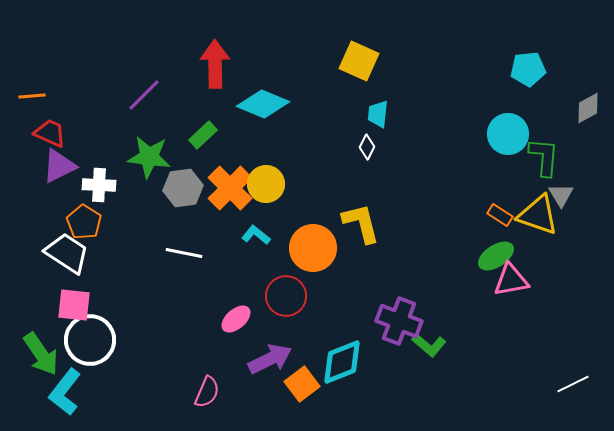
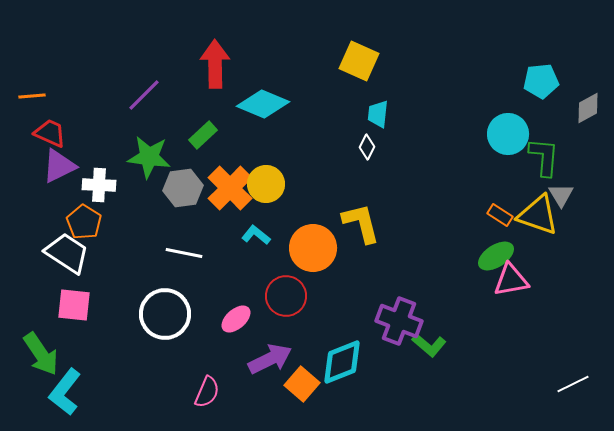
cyan pentagon at (528, 69): moved 13 px right, 12 px down
white circle at (90, 340): moved 75 px right, 26 px up
orange square at (302, 384): rotated 12 degrees counterclockwise
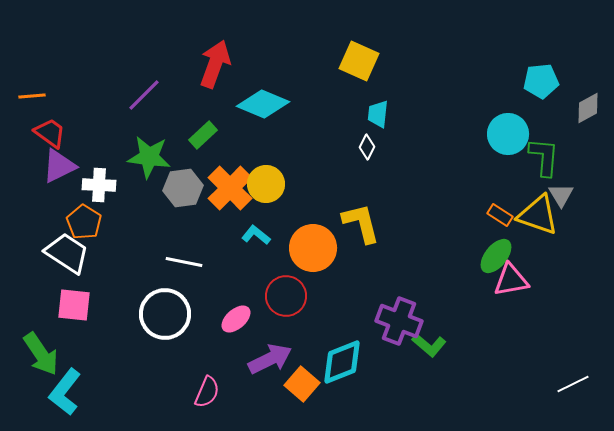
red arrow at (215, 64): rotated 21 degrees clockwise
red trapezoid at (50, 133): rotated 12 degrees clockwise
white line at (184, 253): moved 9 px down
green ellipse at (496, 256): rotated 18 degrees counterclockwise
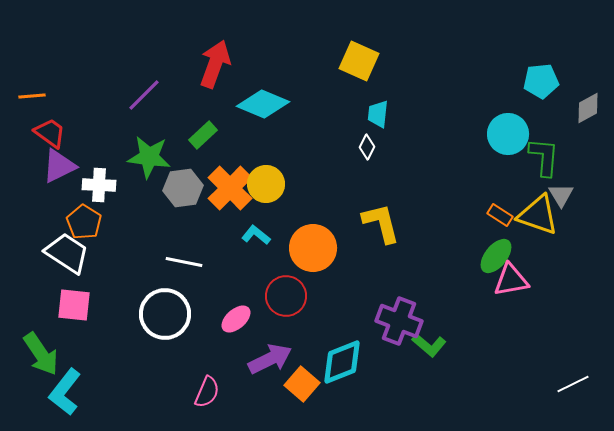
yellow L-shape at (361, 223): moved 20 px right
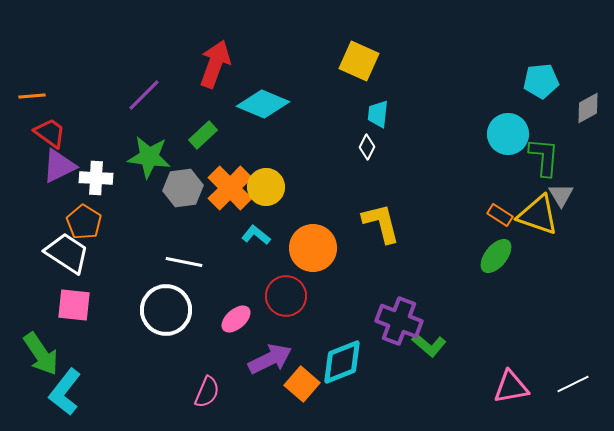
yellow circle at (266, 184): moved 3 px down
white cross at (99, 185): moved 3 px left, 7 px up
pink triangle at (511, 280): moved 107 px down
white circle at (165, 314): moved 1 px right, 4 px up
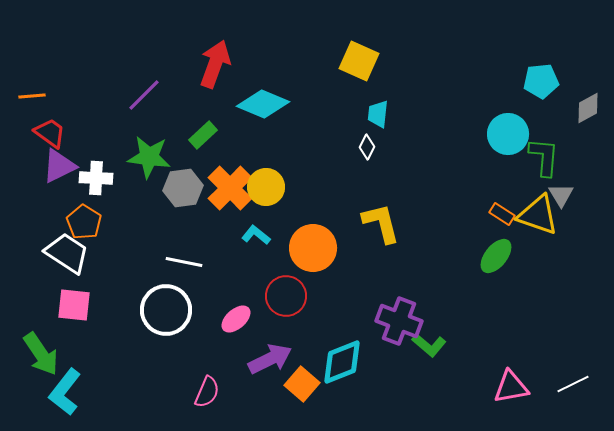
orange rectangle at (500, 215): moved 2 px right, 1 px up
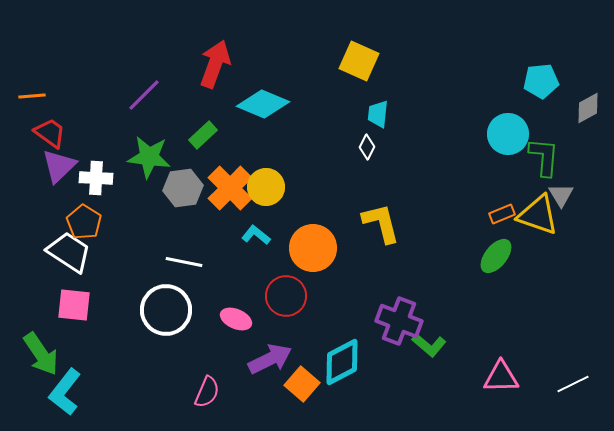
purple triangle at (59, 166): rotated 18 degrees counterclockwise
orange rectangle at (502, 214): rotated 55 degrees counterclockwise
white trapezoid at (67, 253): moved 2 px right, 1 px up
pink ellipse at (236, 319): rotated 64 degrees clockwise
cyan diamond at (342, 362): rotated 6 degrees counterclockwise
pink triangle at (511, 387): moved 10 px left, 10 px up; rotated 9 degrees clockwise
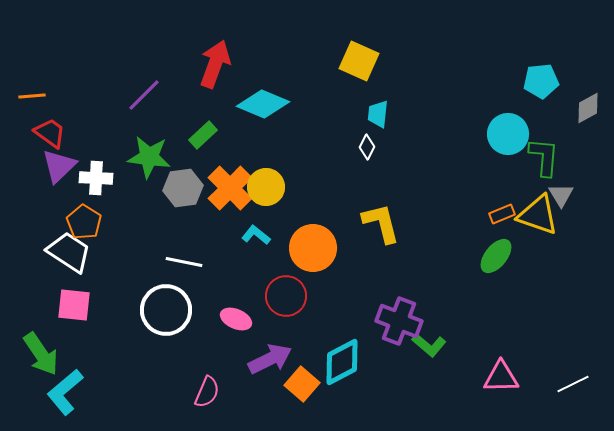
cyan L-shape at (65, 392): rotated 12 degrees clockwise
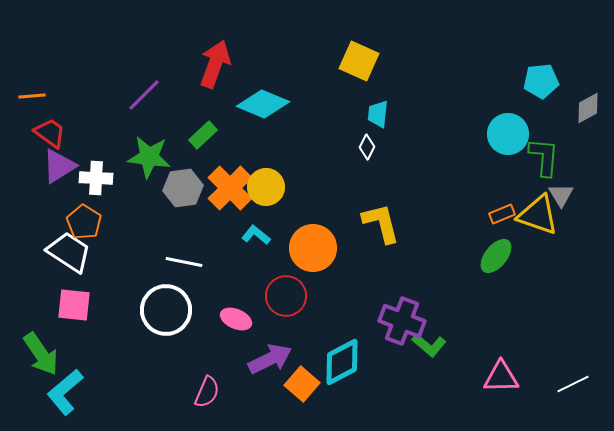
purple triangle at (59, 166): rotated 12 degrees clockwise
purple cross at (399, 321): moved 3 px right
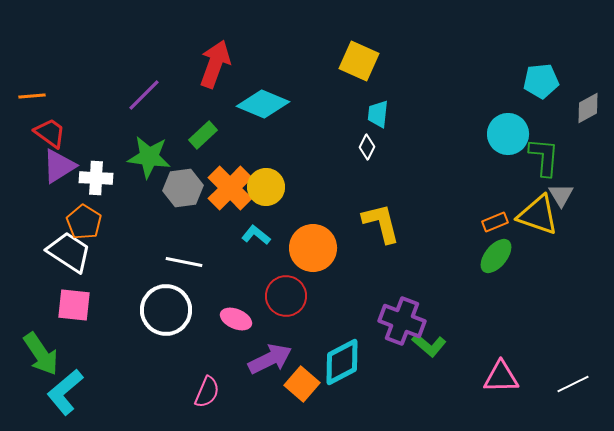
orange rectangle at (502, 214): moved 7 px left, 8 px down
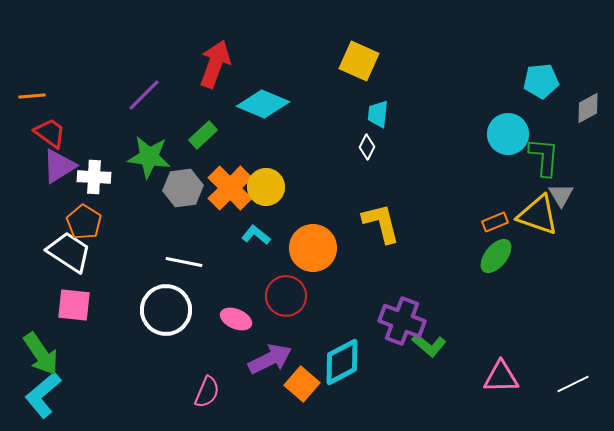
white cross at (96, 178): moved 2 px left, 1 px up
cyan L-shape at (65, 392): moved 22 px left, 3 px down
